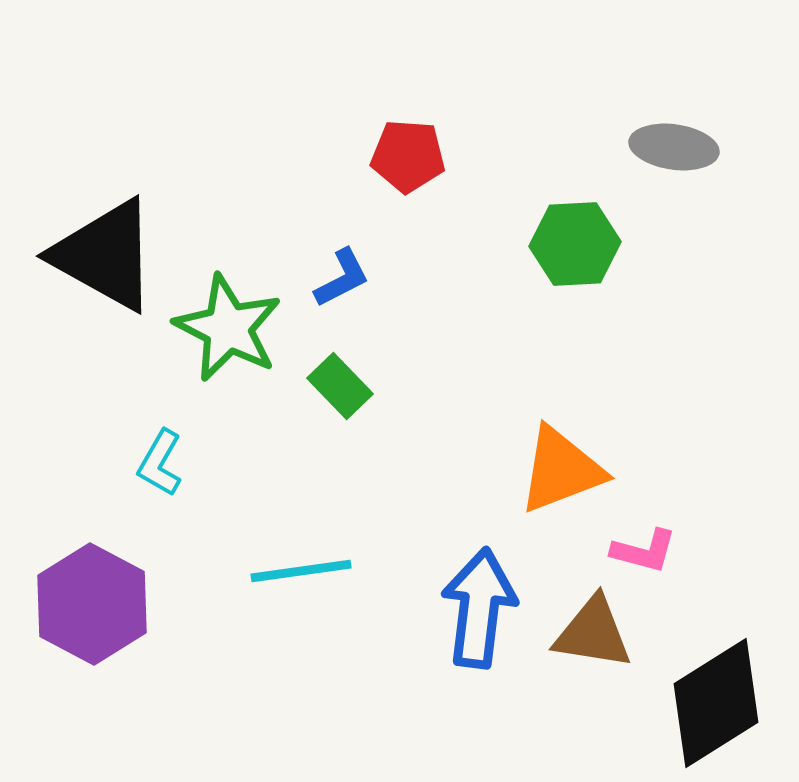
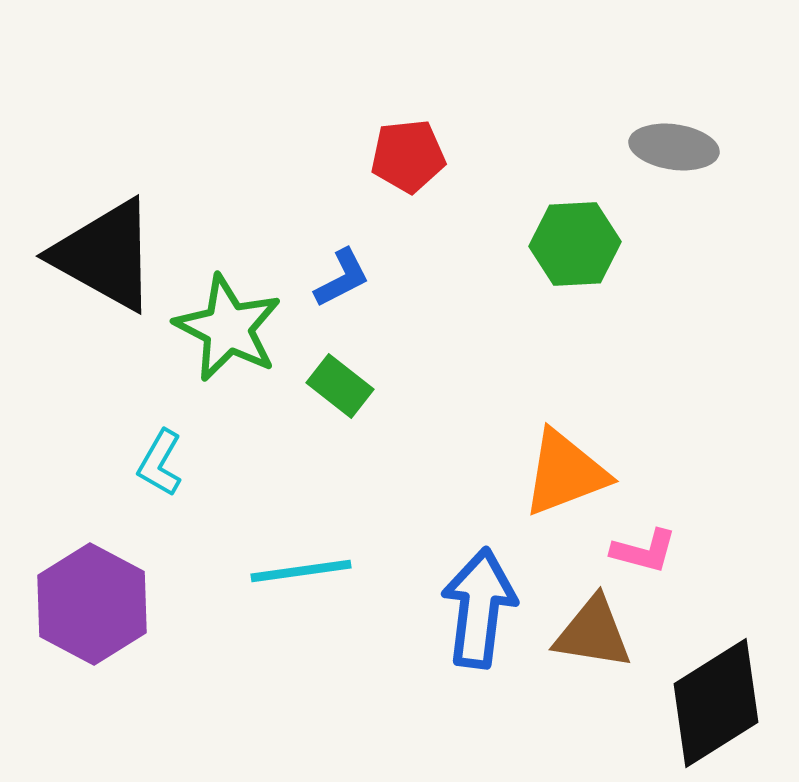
red pentagon: rotated 10 degrees counterclockwise
green rectangle: rotated 8 degrees counterclockwise
orange triangle: moved 4 px right, 3 px down
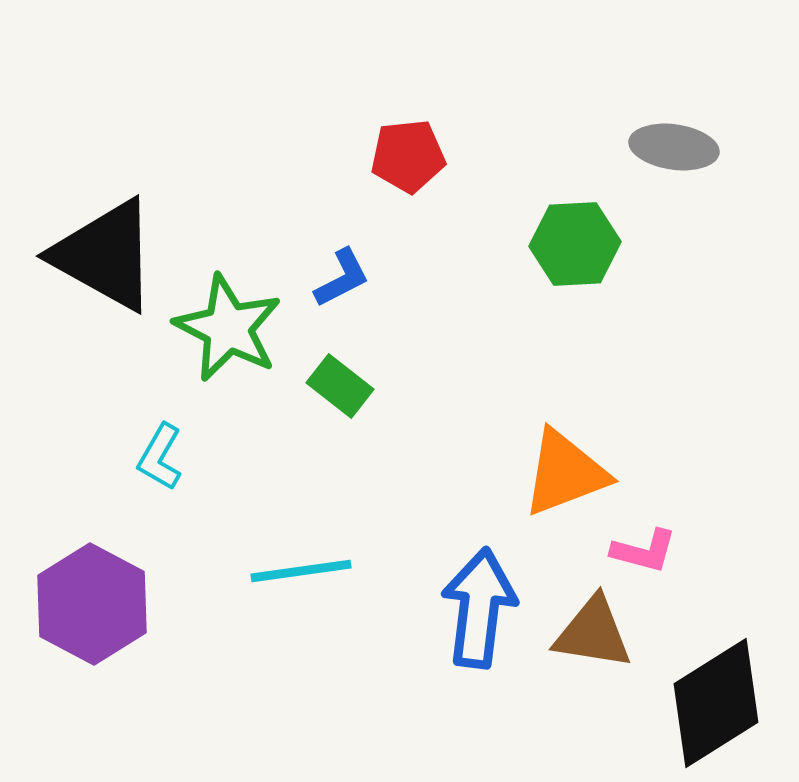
cyan L-shape: moved 6 px up
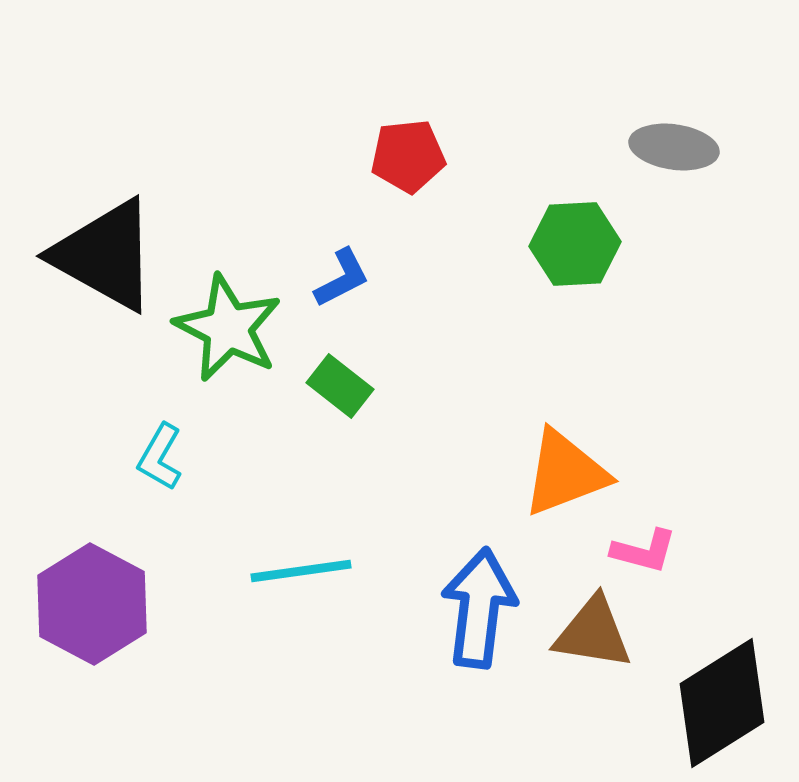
black diamond: moved 6 px right
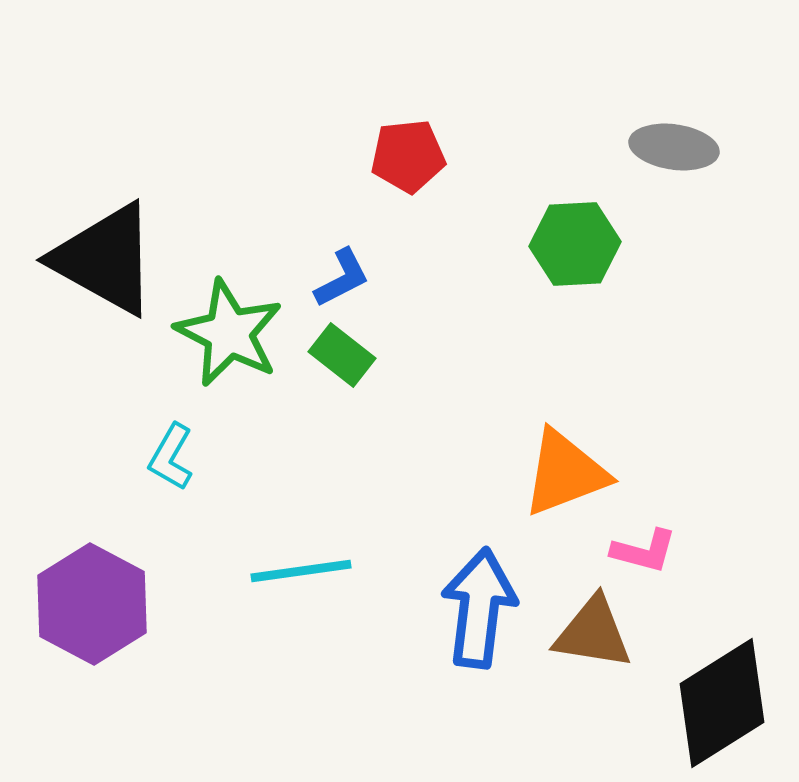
black triangle: moved 4 px down
green star: moved 1 px right, 5 px down
green rectangle: moved 2 px right, 31 px up
cyan L-shape: moved 11 px right
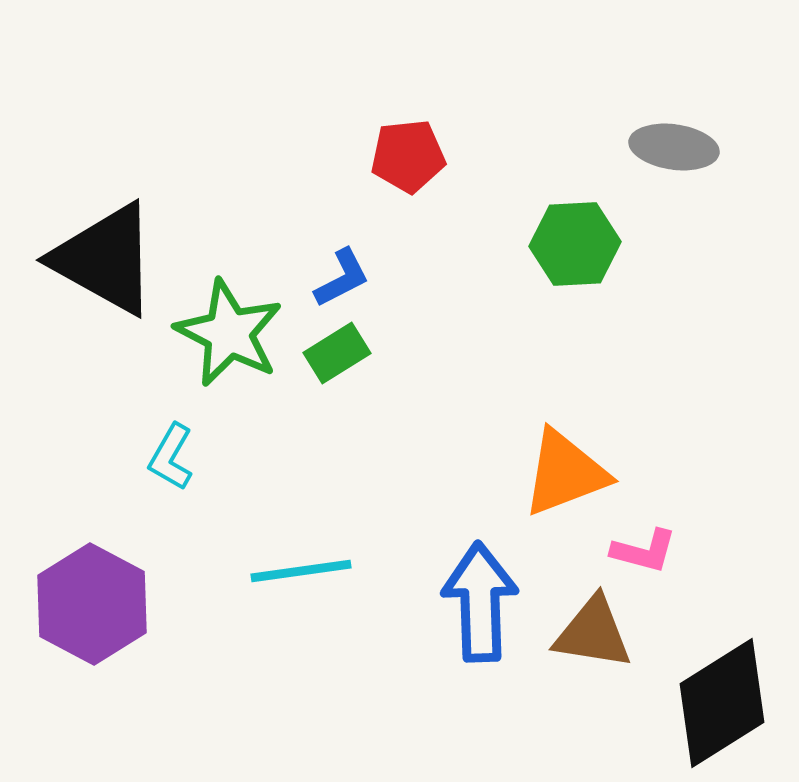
green rectangle: moved 5 px left, 2 px up; rotated 70 degrees counterclockwise
blue arrow: moved 1 px right, 6 px up; rotated 9 degrees counterclockwise
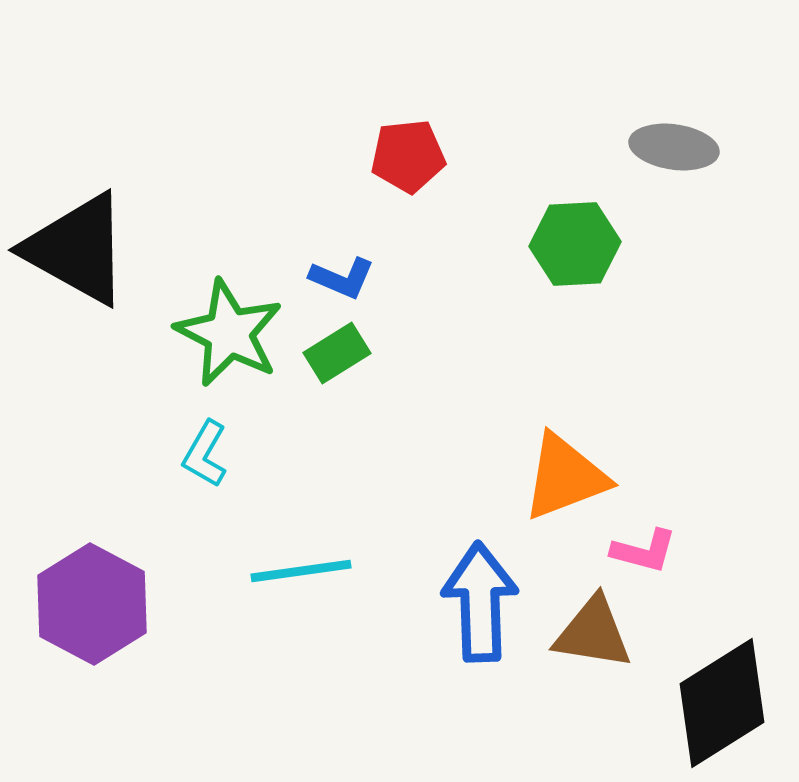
black triangle: moved 28 px left, 10 px up
blue L-shape: rotated 50 degrees clockwise
cyan L-shape: moved 34 px right, 3 px up
orange triangle: moved 4 px down
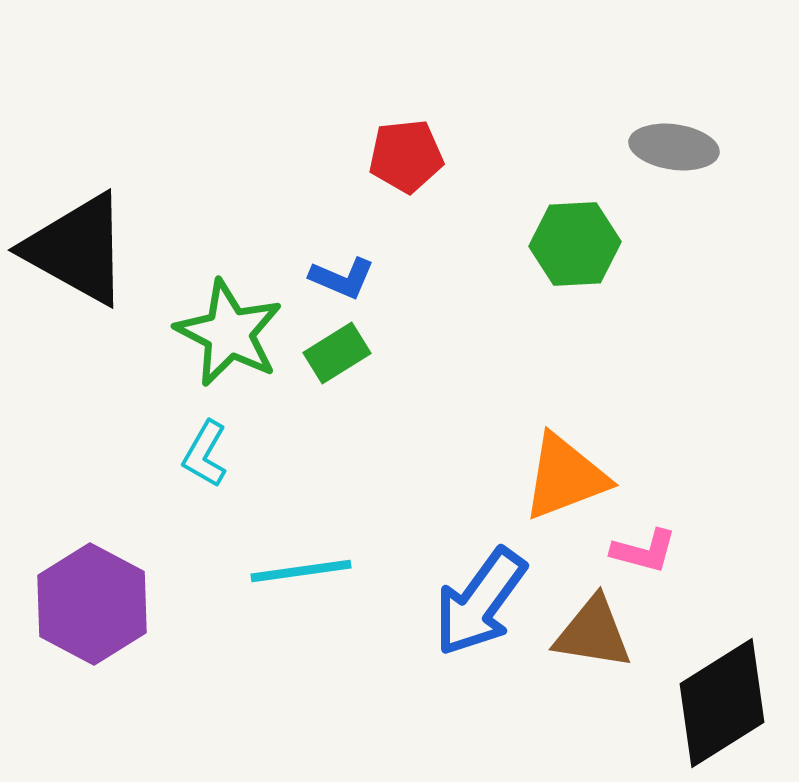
red pentagon: moved 2 px left
blue arrow: rotated 142 degrees counterclockwise
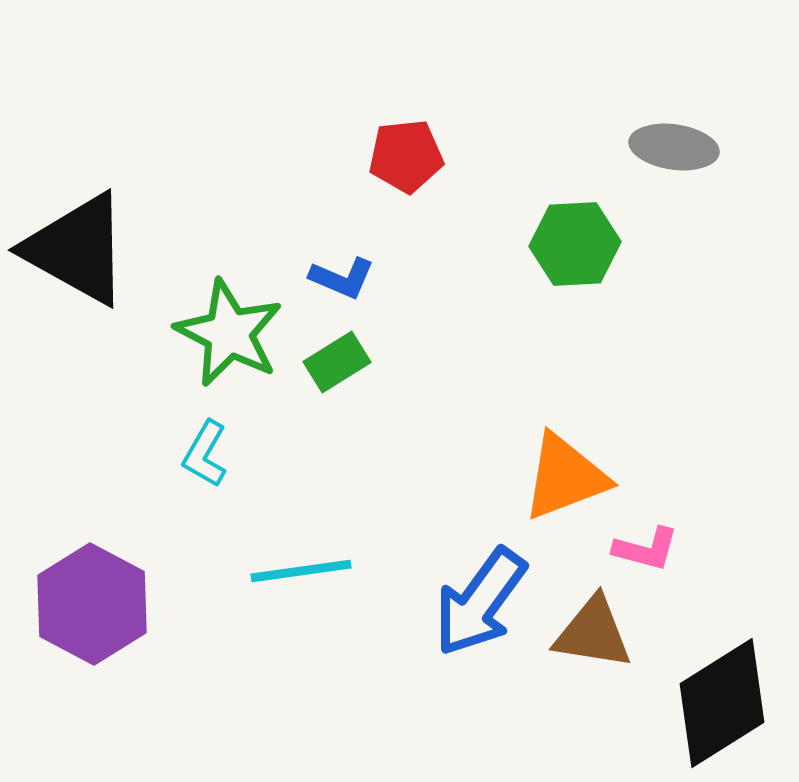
green rectangle: moved 9 px down
pink L-shape: moved 2 px right, 2 px up
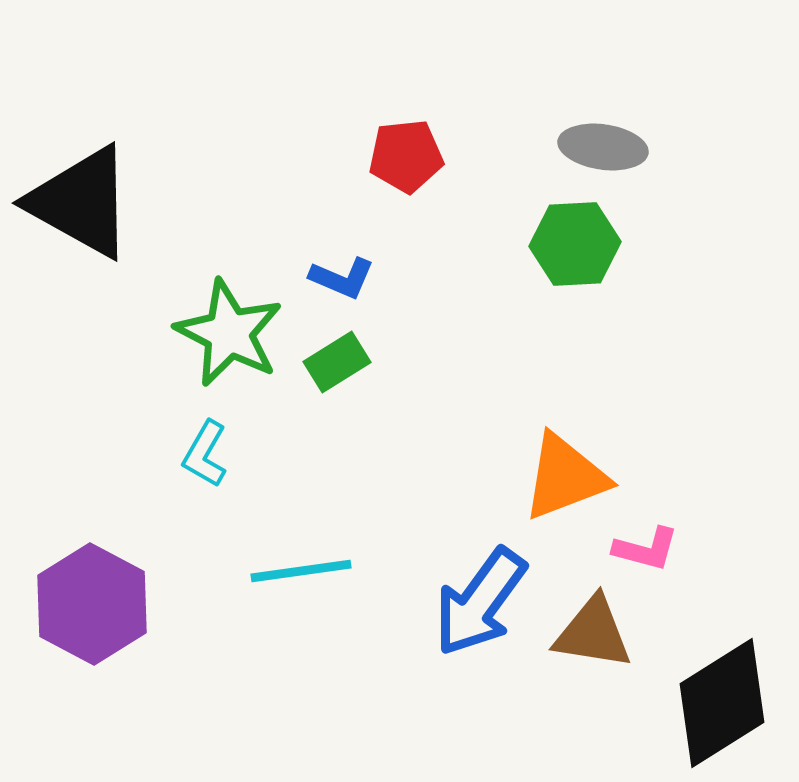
gray ellipse: moved 71 px left
black triangle: moved 4 px right, 47 px up
